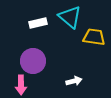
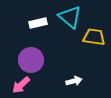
purple circle: moved 2 px left, 1 px up
pink arrow: rotated 48 degrees clockwise
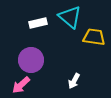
white arrow: rotated 133 degrees clockwise
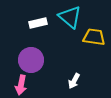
pink arrow: rotated 36 degrees counterclockwise
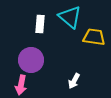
white rectangle: moved 2 px right, 1 px down; rotated 72 degrees counterclockwise
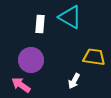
cyan triangle: rotated 10 degrees counterclockwise
yellow trapezoid: moved 20 px down
pink arrow: rotated 114 degrees clockwise
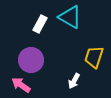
white rectangle: rotated 24 degrees clockwise
yellow trapezoid: rotated 80 degrees counterclockwise
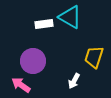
white rectangle: moved 4 px right; rotated 54 degrees clockwise
purple circle: moved 2 px right, 1 px down
